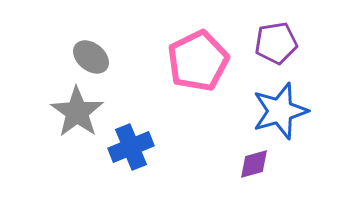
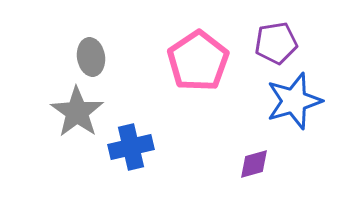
gray ellipse: rotated 42 degrees clockwise
pink pentagon: rotated 8 degrees counterclockwise
blue star: moved 14 px right, 10 px up
blue cross: rotated 9 degrees clockwise
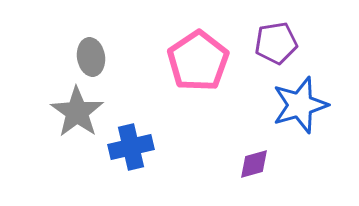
blue star: moved 6 px right, 4 px down
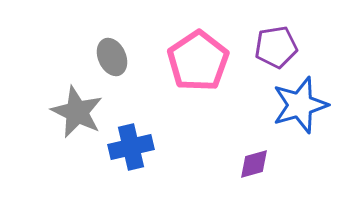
purple pentagon: moved 4 px down
gray ellipse: moved 21 px right; rotated 15 degrees counterclockwise
gray star: rotated 10 degrees counterclockwise
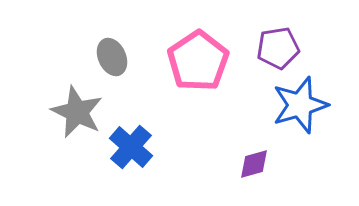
purple pentagon: moved 2 px right, 1 px down
blue cross: rotated 36 degrees counterclockwise
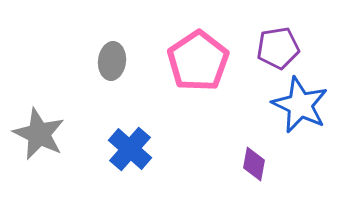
gray ellipse: moved 4 px down; rotated 30 degrees clockwise
blue star: rotated 30 degrees counterclockwise
gray star: moved 38 px left, 22 px down
blue cross: moved 1 px left, 2 px down
purple diamond: rotated 64 degrees counterclockwise
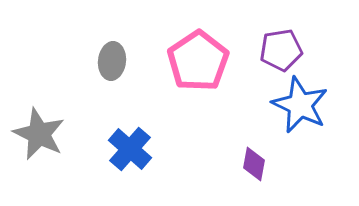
purple pentagon: moved 3 px right, 2 px down
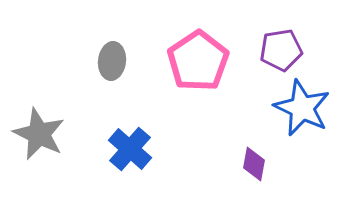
blue star: moved 2 px right, 3 px down
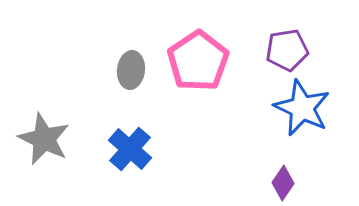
purple pentagon: moved 6 px right
gray ellipse: moved 19 px right, 9 px down
gray star: moved 5 px right, 5 px down
purple diamond: moved 29 px right, 19 px down; rotated 24 degrees clockwise
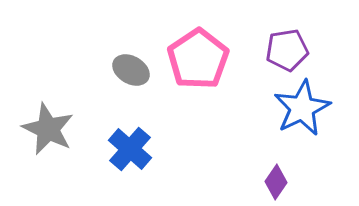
pink pentagon: moved 2 px up
gray ellipse: rotated 66 degrees counterclockwise
blue star: rotated 20 degrees clockwise
gray star: moved 4 px right, 10 px up
purple diamond: moved 7 px left, 1 px up
